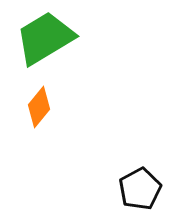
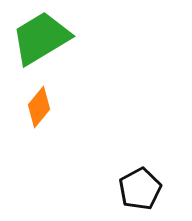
green trapezoid: moved 4 px left
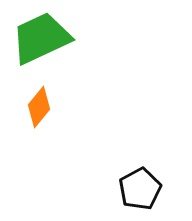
green trapezoid: rotated 6 degrees clockwise
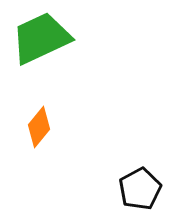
orange diamond: moved 20 px down
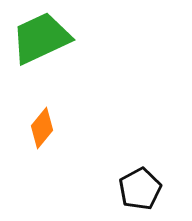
orange diamond: moved 3 px right, 1 px down
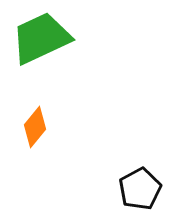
orange diamond: moved 7 px left, 1 px up
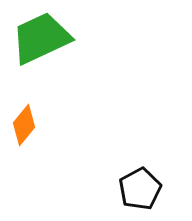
orange diamond: moved 11 px left, 2 px up
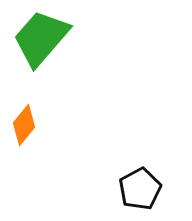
green trapezoid: rotated 24 degrees counterclockwise
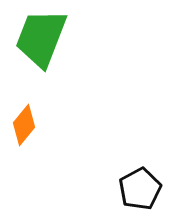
green trapezoid: rotated 20 degrees counterclockwise
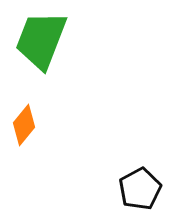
green trapezoid: moved 2 px down
